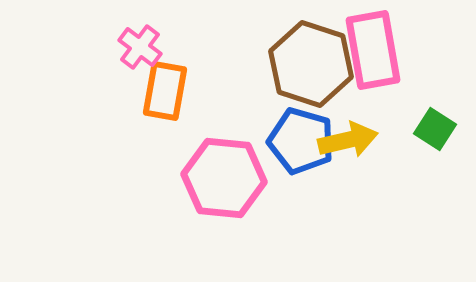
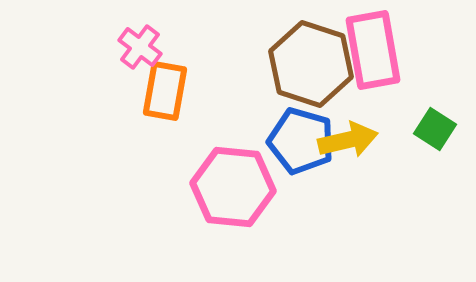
pink hexagon: moved 9 px right, 9 px down
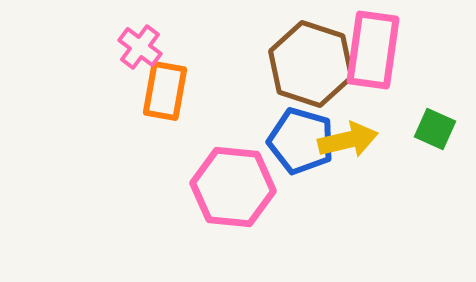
pink rectangle: rotated 18 degrees clockwise
green square: rotated 9 degrees counterclockwise
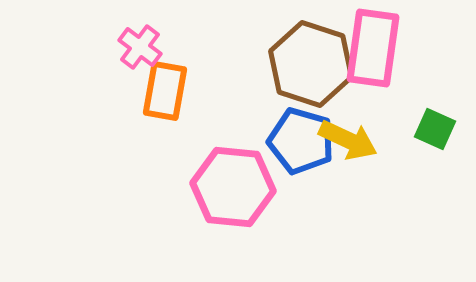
pink rectangle: moved 2 px up
yellow arrow: rotated 38 degrees clockwise
